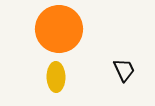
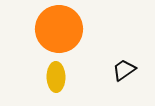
black trapezoid: rotated 100 degrees counterclockwise
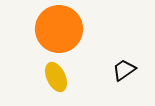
yellow ellipse: rotated 24 degrees counterclockwise
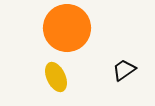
orange circle: moved 8 px right, 1 px up
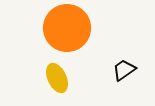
yellow ellipse: moved 1 px right, 1 px down
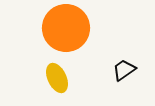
orange circle: moved 1 px left
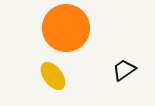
yellow ellipse: moved 4 px left, 2 px up; rotated 12 degrees counterclockwise
